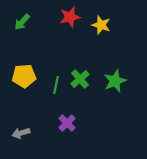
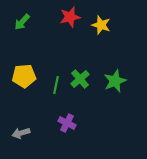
purple cross: rotated 18 degrees counterclockwise
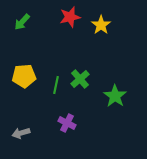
yellow star: rotated 18 degrees clockwise
green star: moved 15 px down; rotated 15 degrees counterclockwise
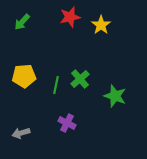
green star: rotated 15 degrees counterclockwise
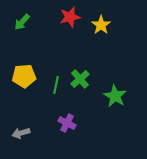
green star: rotated 10 degrees clockwise
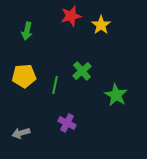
red star: moved 1 px right, 1 px up
green arrow: moved 5 px right, 9 px down; rotated 30 degrees counterclockwise
green cross: moved 2 px right, 8 px up
green line: moved 1 px left
green star: moved 1 px right, 1 px up
